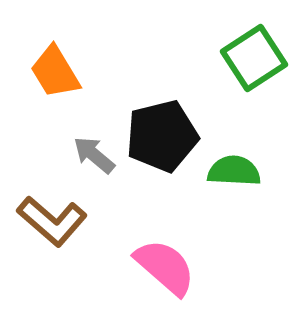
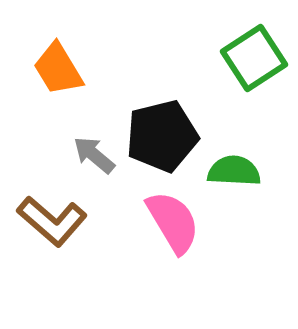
orange trapezoid: moved 3 px right, 3 px up
pink semicircle: moved 8 px right, 45 px up; rotated 18 degrees clockwise
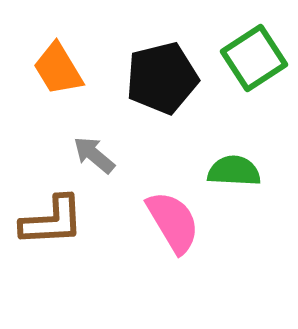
black pentagon: moved 58 px up
brown L-shape: rotated 44 degrees counterclockwise
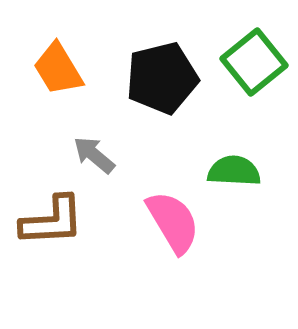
green square: moved 4 px down; rotated 6 degrees counterclockwise
